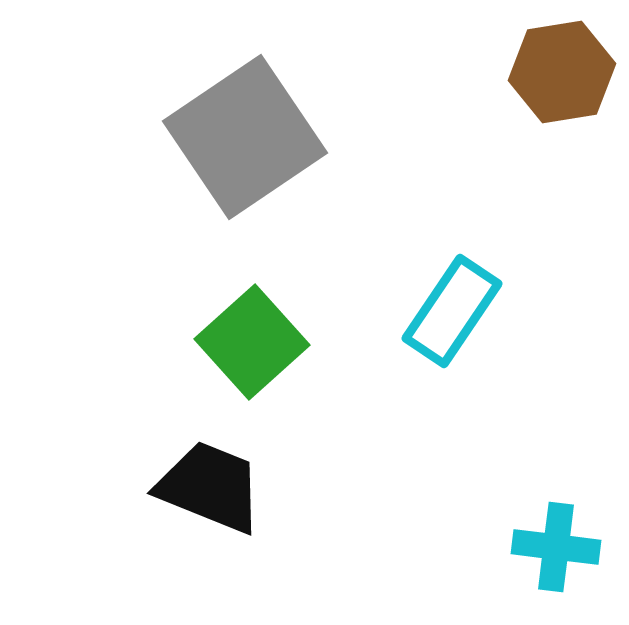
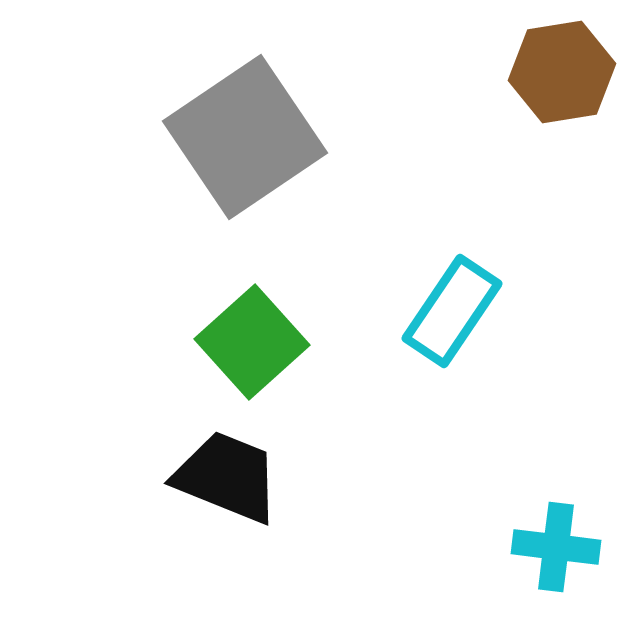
black trapezoid: moved 17 px right, 10 px up
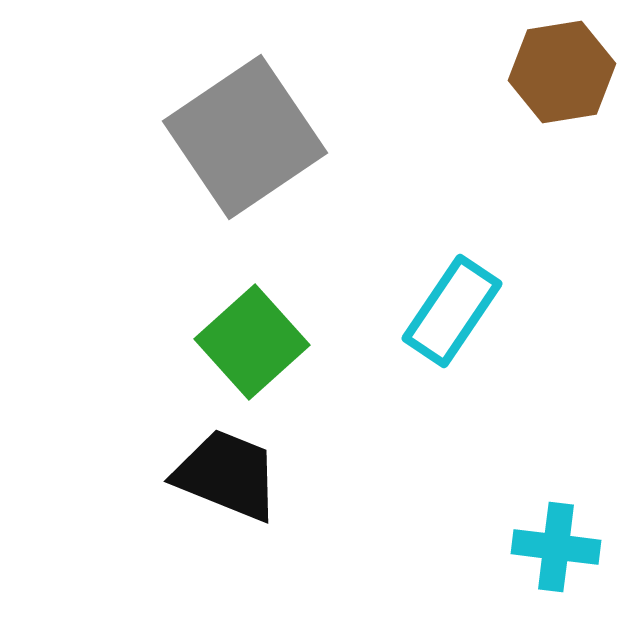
black trapezoid: moved 2 px up
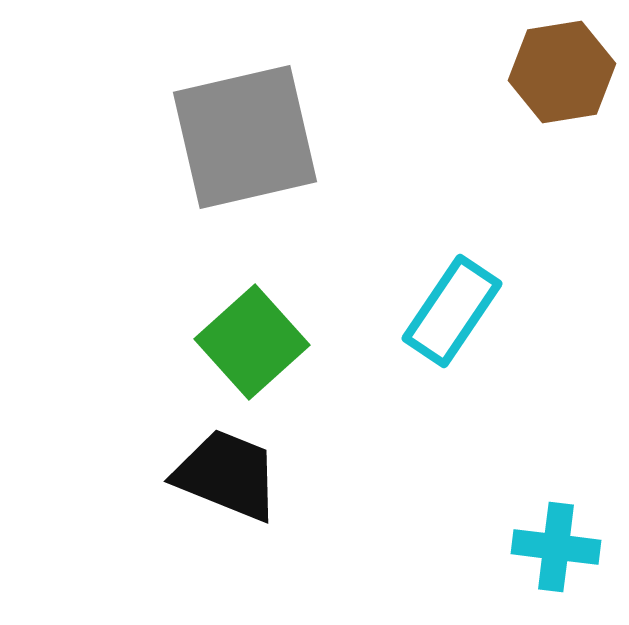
gray square: rotated 21 degrees clockwise
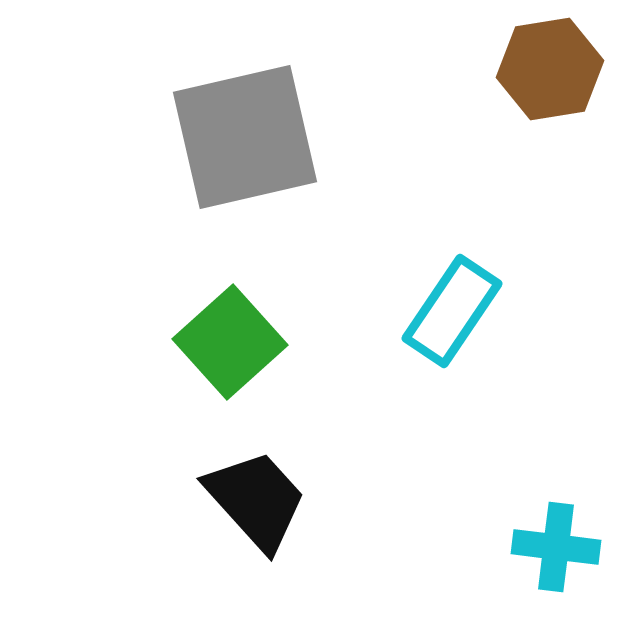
brown hexagon: moved 12 px left, 3 px up
green square: moved 22 px left
black trapezoid: moved 29 px right, 25 px down; rotated 26 degrees clockwise
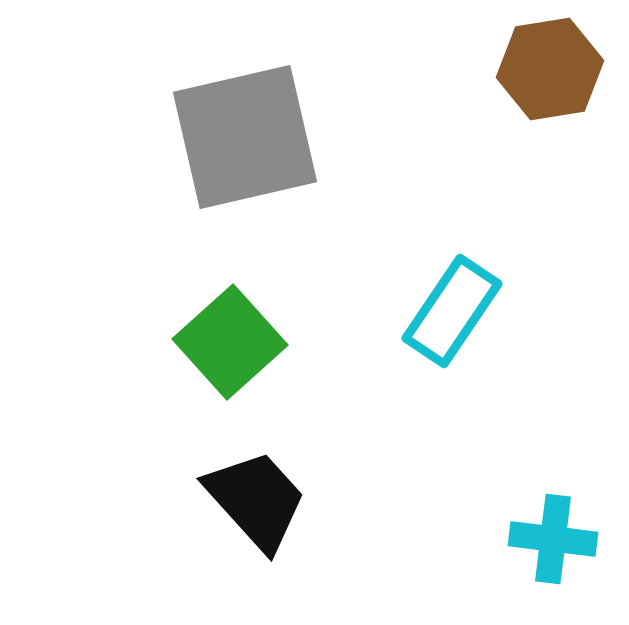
cyan cross: moved 3 px left, 8 px up
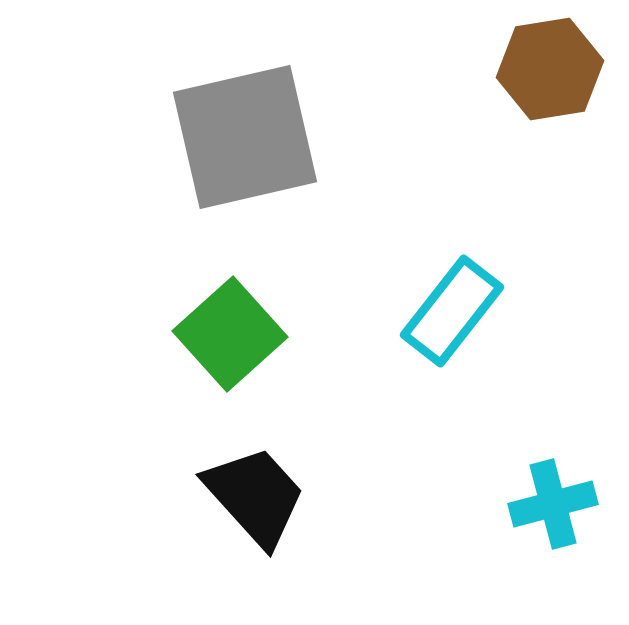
cyan rectangle: rotated 4 degrees clockwise
green square: moved 8 px up
black trapezoid: moved 1 px left, 4 px up
cyan cross: moved 35 px up; rotated 22 degrees counterclockwise
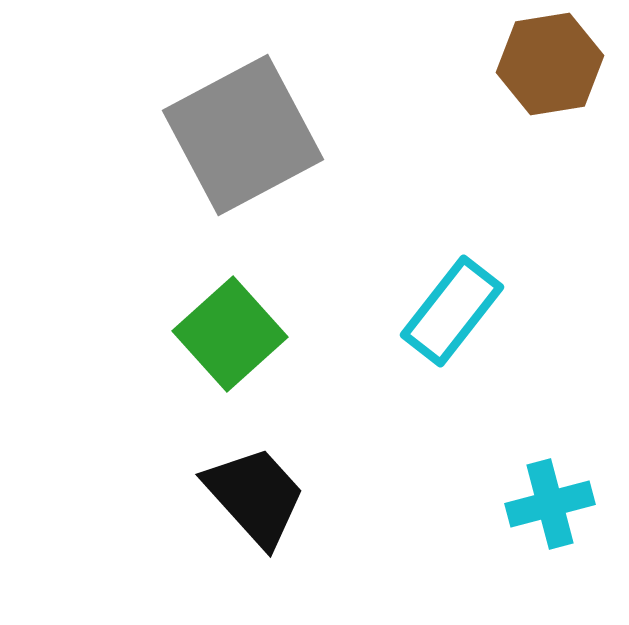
brown hexagon: moved 5 px up
gray square: moved 2 px left, 2 px up; rotated 15 degrees counterclockwise
cyan cross: moved 3 px left
